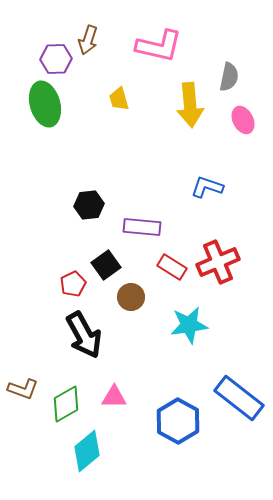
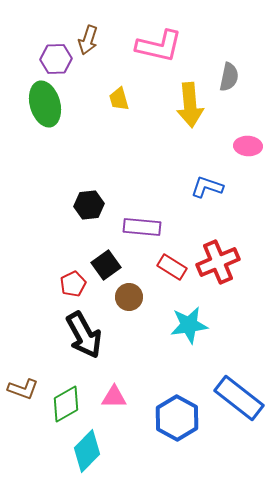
pink ellipse: moved 5 px right, 26 px down; rotated 60 degrees counterclockwise
brown circle: moved 2 px left
blue hexagon: moved 1 px left, 3 px up
cyan diamond: rotated 6 degrees counterclockwise
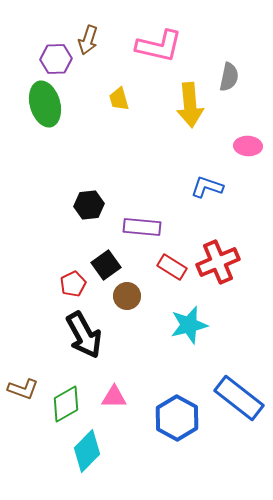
brown circle: moved 2 px left, 1 px up
cyan star: rotated 6 degrees counterclockwise
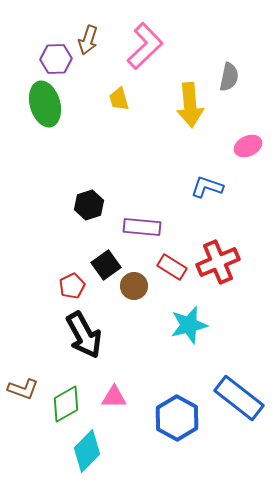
pink L-shape: moved 14 px left; rotated 57 degrees counterclockwise
pink ellipse: rotated 28 degrees counterclockwise
black hexagon: rotated 12 degrees counterclockwise
red pentagon: moved 1 px left, 2 px down
brown circle: moved 7 px right, 10 px up
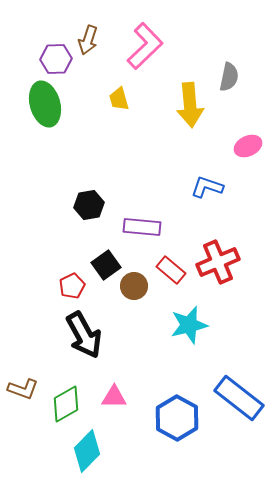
black hexagon: rotated 8 degrees clockwise
red rectangle: moved 1 px left, 3 px down; rotated 8 degrees clockwise
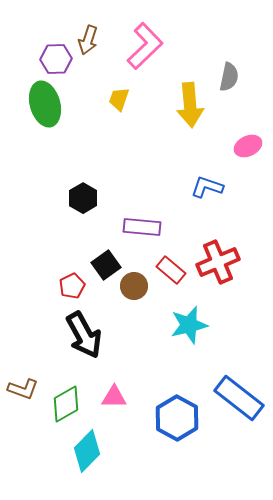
yellow trapezoid: rotated 35 degrees clockwise
black hexagon: moved 6 px left, 7 px up; rotated 20 degrees counterclockwise
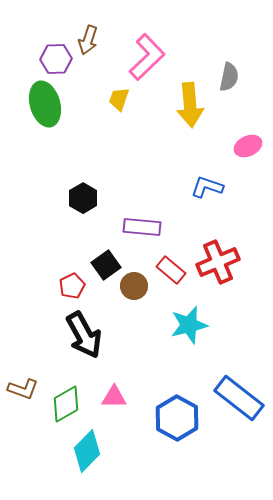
pink L-shape: moved 2 px right, 11 px down
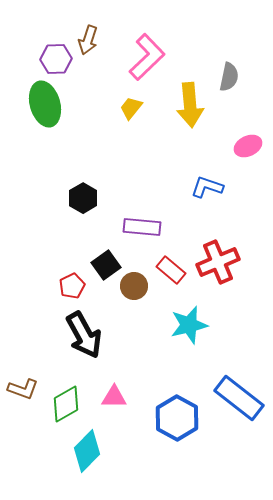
yellow trapezoid: moved 12 px right, 9 px down; rotated 20 degrees clockwise
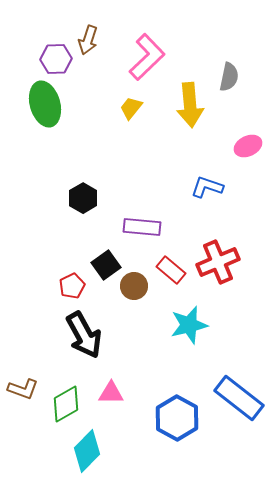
pink triangle: moved 3 px left, 4 px up
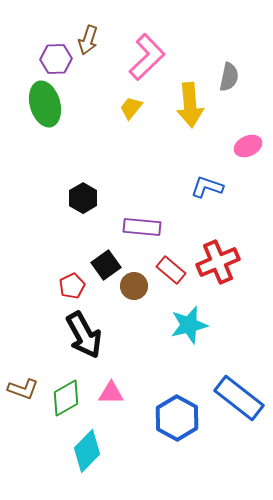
green diamond: moved 6 px up
